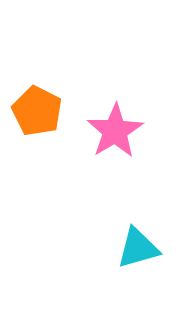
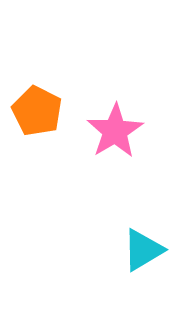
cyan triangle: moved 5 px right, 2 px down; rotated 15 degrees counterclockwise
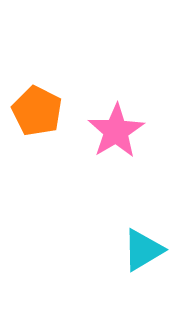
pink star: moved 1 px right
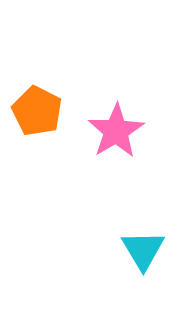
cyan triangle: rotated 30 degrees counterclockwise
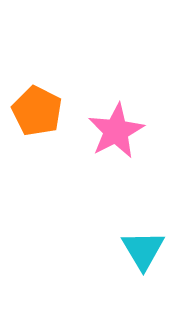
pink star: rotated 4 degrees clockwise
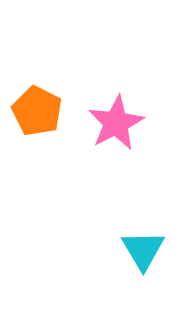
pink star: moved 8 px up
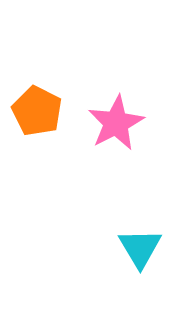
cyan triangle: moved 3 px left, 2 px up
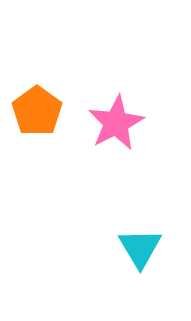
orange pentagon: rotated 9 degrees clockwise
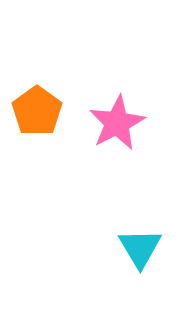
pink star: moved 1 px right
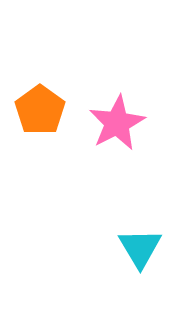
orange pentagon: moved 3 px right, 1 px up
